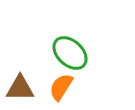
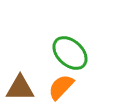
orange semicircle: rotated 12 degrees clockwise
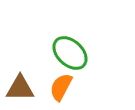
orange semicircle: rotated 16 degrees counterclockwise
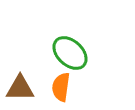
orange semicircle: rotated 20 degrees counterclockwise
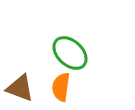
brown triangle: rotated 20 degrees clockwise
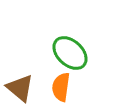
brown triangle: rotated 20 degrees clockwise
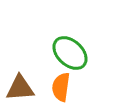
brown triangle: rotated 44 degrees counterclockwise
